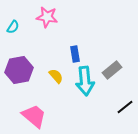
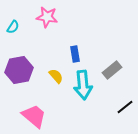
cyan arrow: moved 2 px left, 4 px down
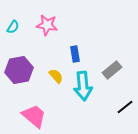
pink star: moved 8 px down
cyan arrow: moved 1 px down
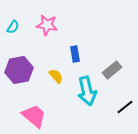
cyan arrow: moved 4 px right, 5 px down; rotated 8 degrees counterclockwise
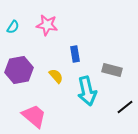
gray rectangle: rotated 54 degrees clockwise
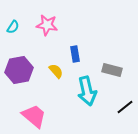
yellow semicircle: moved 5 px up
